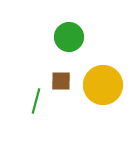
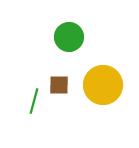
brown square: moved 2 px left, 4 px down
green line: moved 2 px left
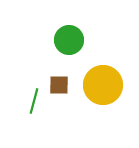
green circle: moved 3 px down
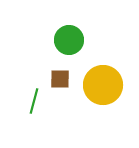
brown square: moved 1 px right, 6 px up
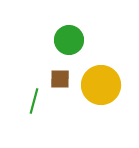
yellow circle: moved 2 px left
